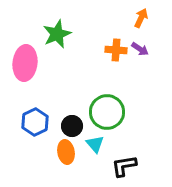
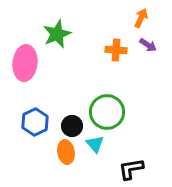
purple arrow: moved 8 px right, 4 px up
black L-shape: moved 7 px right, 3 px down
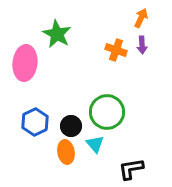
green star: rotated 20 degrees counterclockwise
purple arrow: moved 6 px left; rotated 54 degrees clockwise
orange cross: rotated 15 degrees clockwise
black circle: moved 1 px left
